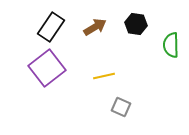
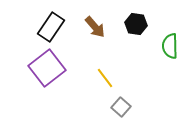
brown arrow: rotated 80 degrees clockwise
green semicircle: moved 1 px left, 1 px down
yellow line: moved 1 px right, 2 px down; rotated 65 degrees clockwise
gray square: rotated 18 degrees clockwise
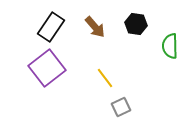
gray square: rotated 24 degrees clockwise
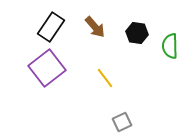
black hexagon: moved 1 px right, 9 px down
gray square: moved 1 px right, 15 px down
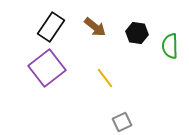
brown arrow: rotated 10 degrees counterclockwise
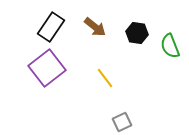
green semicircle: rotated 20 degrees counterclockwise
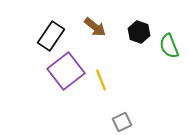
black rectangle: moved 9 px down
black hexagon: moved 2 px right, 1 px up; rotated 10 degrees clockwise
green semicircle: moved 1 px left
purple square: moved 19 px right, 3 px down
yellow line: moved 4 px left, 2 px down; rotated 15 degrees clockwise
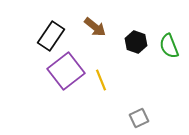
black hexagon: moved 3 px left, 10 px down
gray square: moved 17 px right, 4 px up
